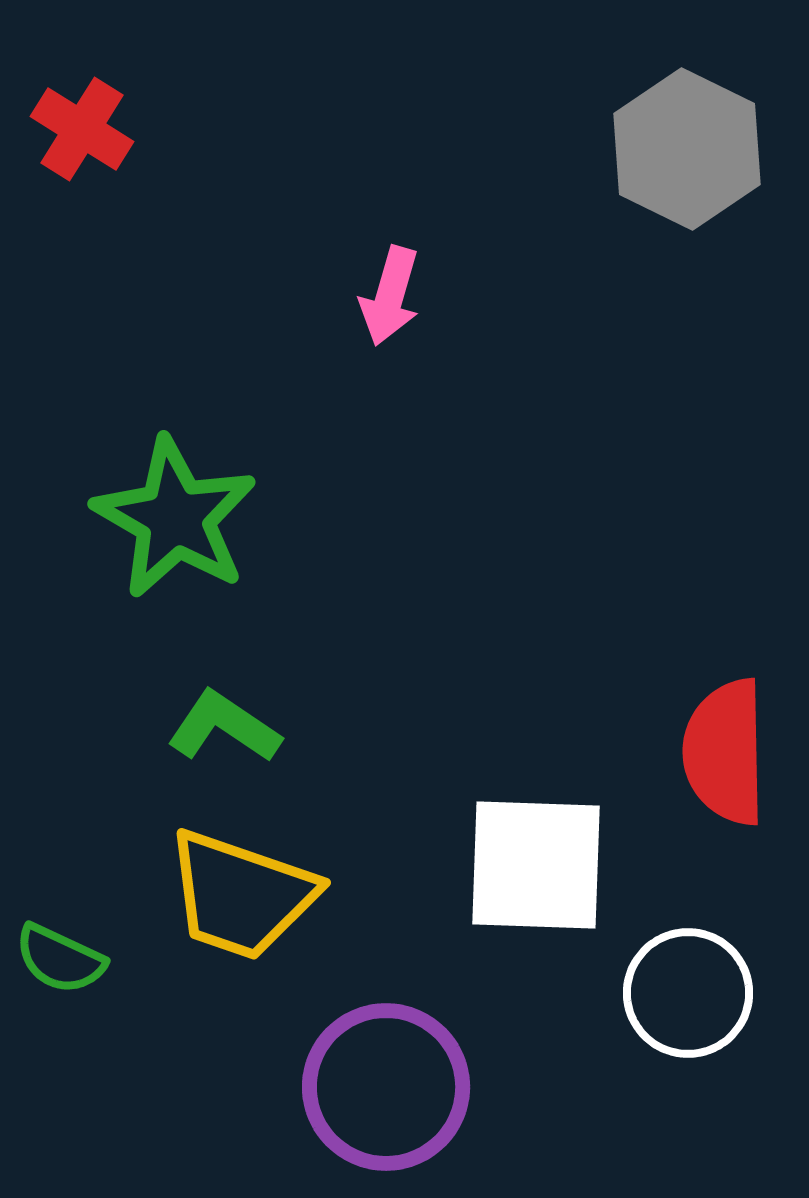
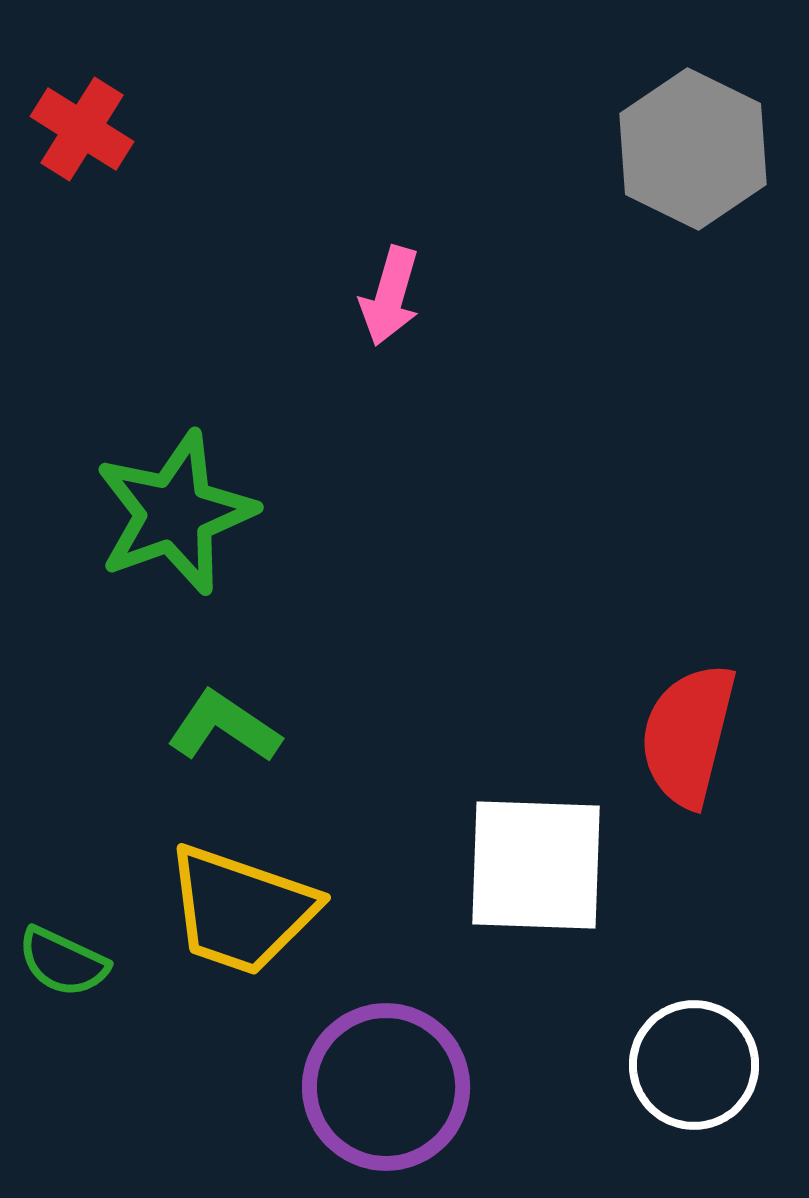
gray hexagon: moved 6 px right
green star: moved 5 px up; rotated 22 degrees clockwise
red semicircle: moved 37 px left, 17 px up; rotated 15 degrees clockwise
yellow trapezoid: moved 15 px down
green semicircle: moved 3 px right, 3 px down
white circle: moved 6 px right, 72 px down
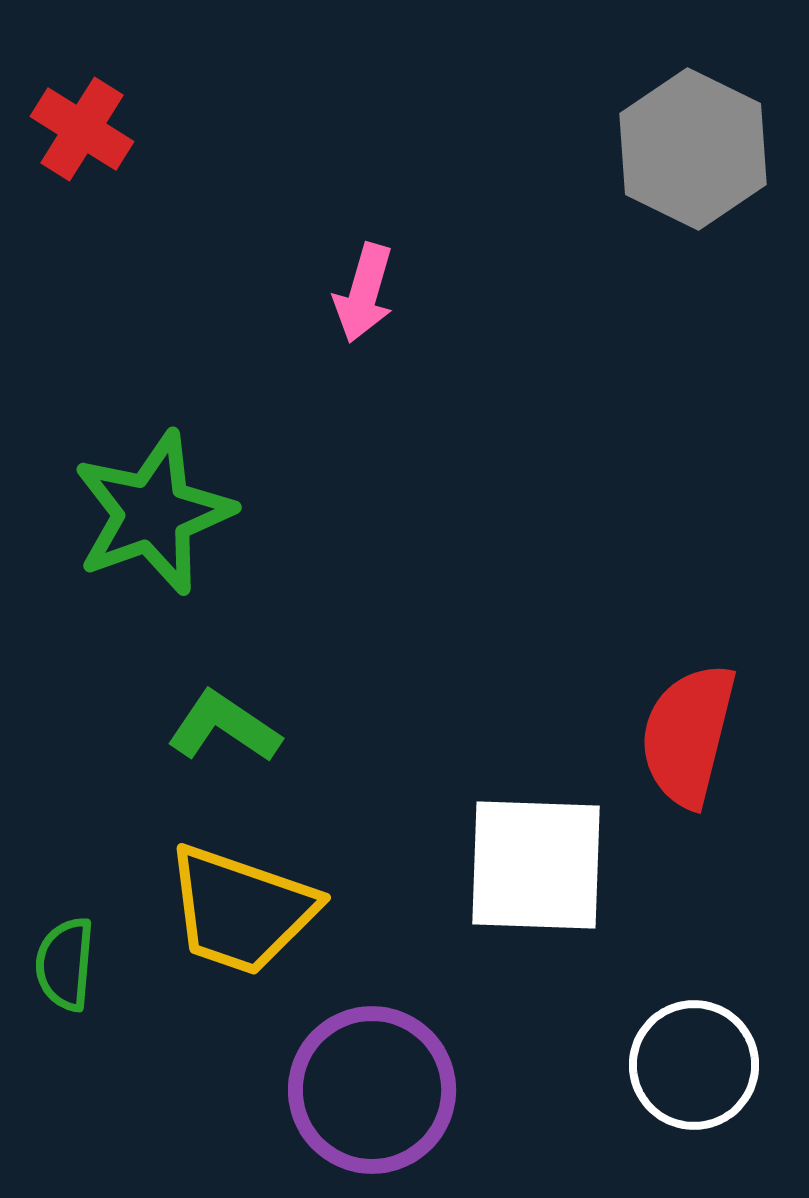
pink arrow: moved 26 px left, 3 px up
green star: moved 22 px left
green semicircle: moved 2 px right, 2 px down; rotated 70 degrees clockwise
purple circle: moved 14 px left, 3 px down
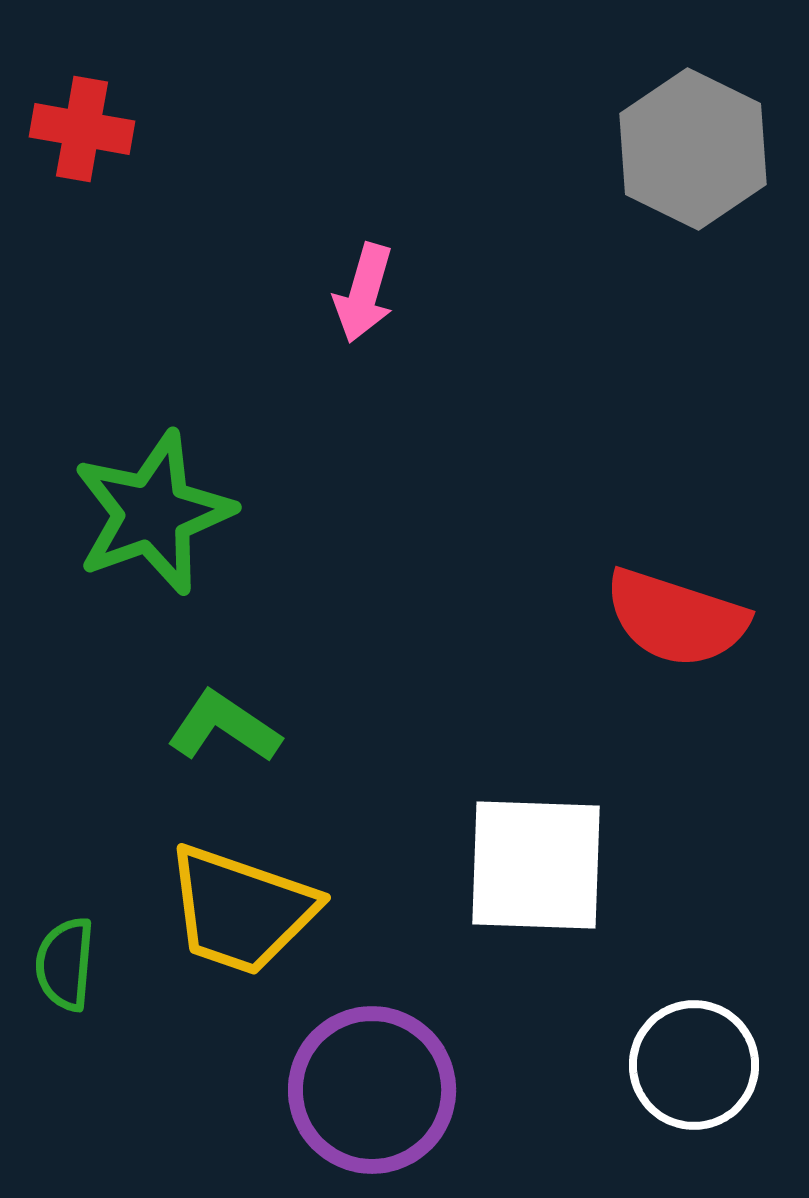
red cross: rotated 22 degrees counterclockwise
red semicircle: moved 12 px left, 117 px up; rotated 86 degrees counterclockwise
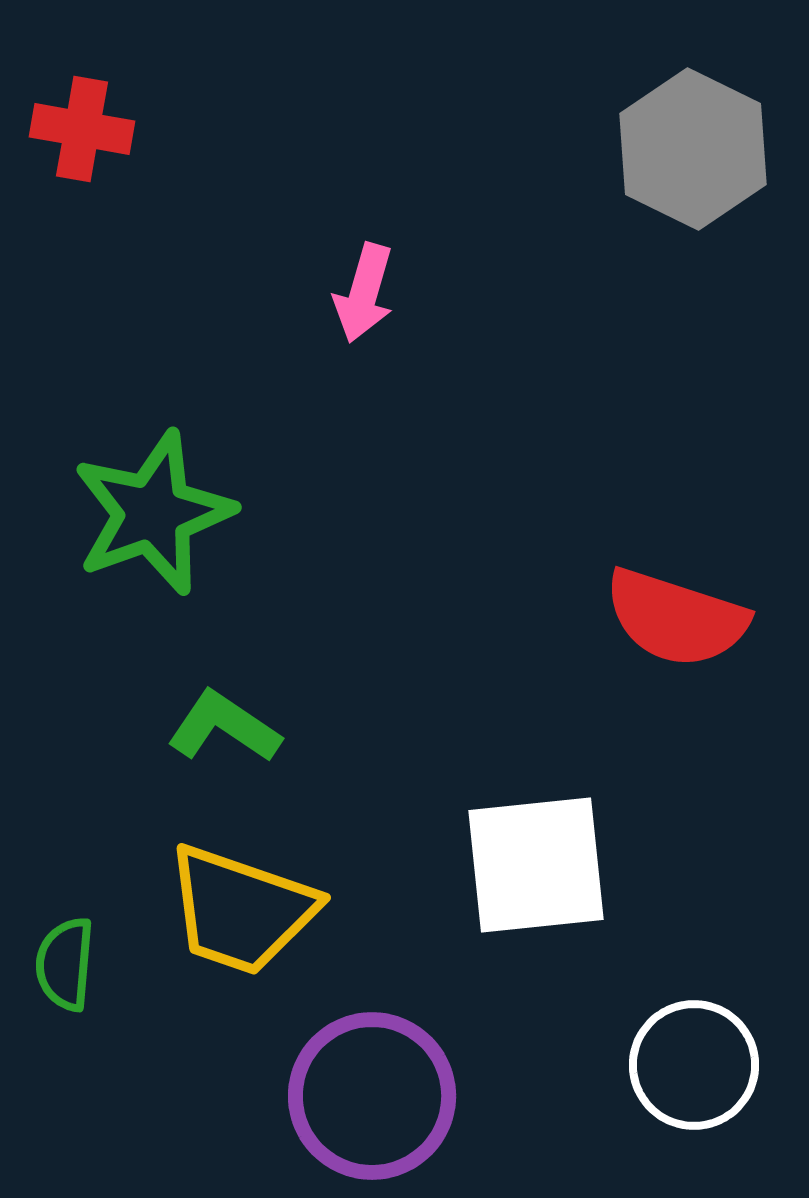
white square: rotated 8 degrees counterclockwise
purple circle: moved 6 px down
